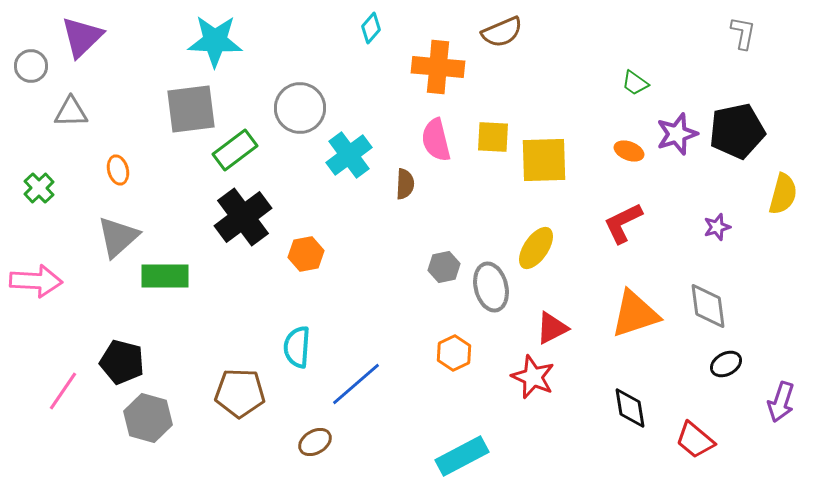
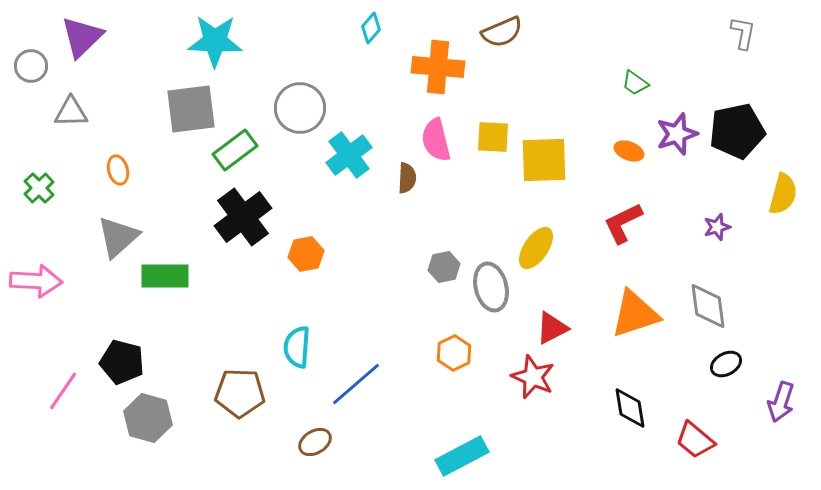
brown semicircle at (405, 184): moved 2 px right, 6 px up
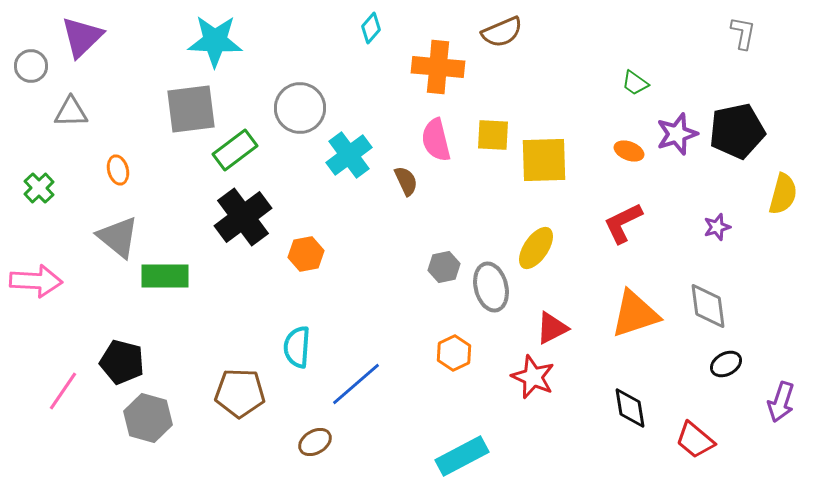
yellow square at (493, 137): moved 2 px up
brown semicircle at (407, 178): moved 1 px left, 3 px down; rotated 28 degrees counterclockwise
gray triangle at (118, 237): rotated 39 degrees counterclockwise
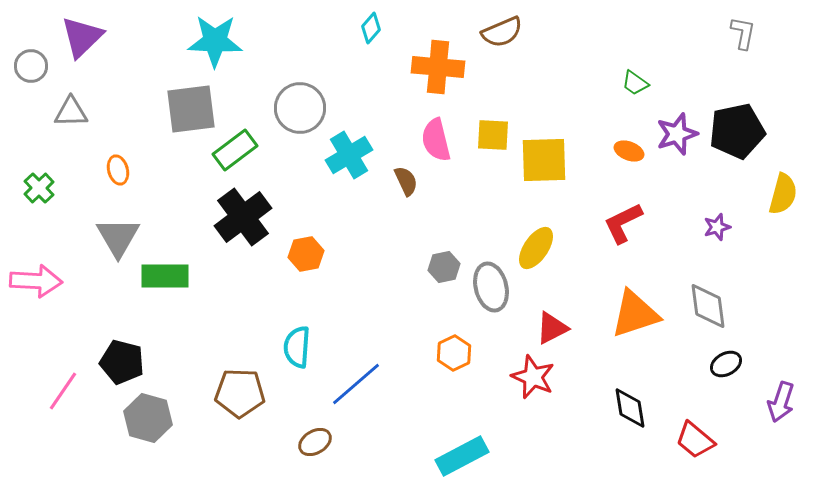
cyan cross at (349, 155): rotated 6 degrees clockwise
gray triangle at (118, 237): rotated 21 degrees clockwise
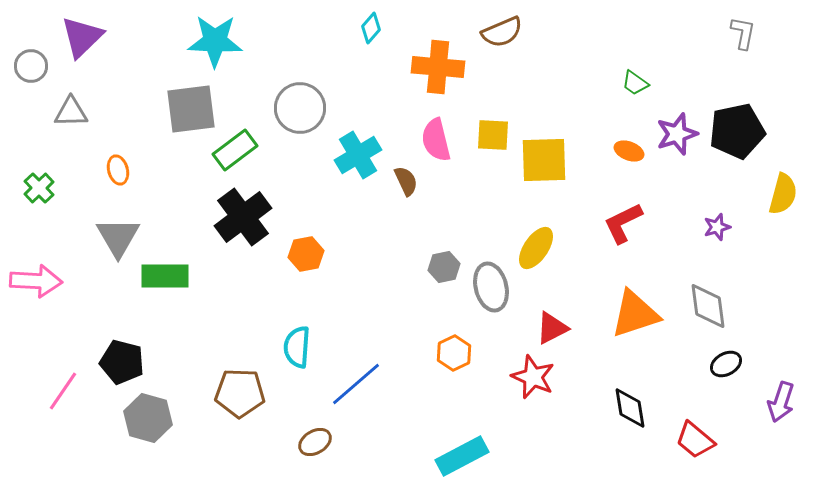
cyan cross at (349, 155): moved 9 px right
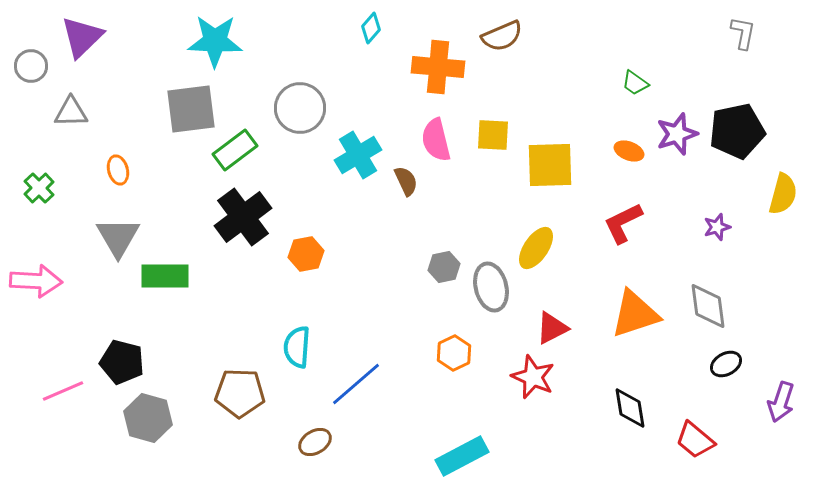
brown semicircle at (502, 32): moved 4 px down
yellow square at (544, 160): moved 6 px right, 5 px down
pink line at (63, 391): rotated 33 degrees clockwise
